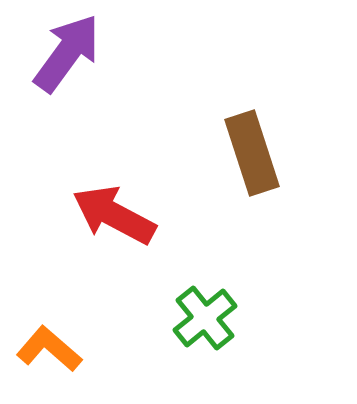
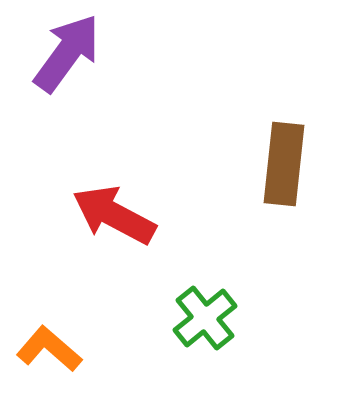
brown rectangle: moved 32 px right, 11 px down; rotated 24 degrees clockwise
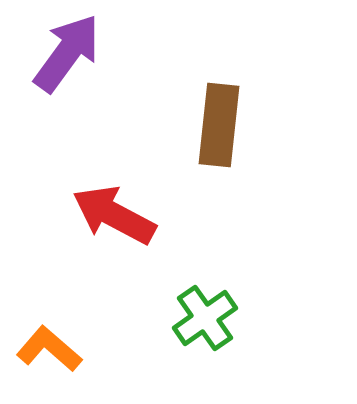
brown rectangle: moved 65 px left, 39 px up
green cross: rotated 4 degrees clockwise
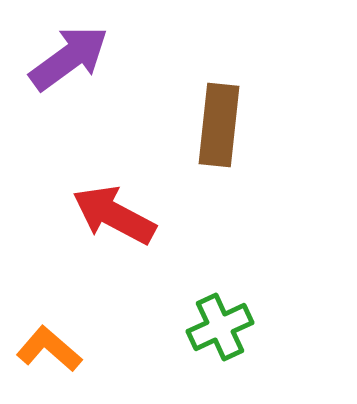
purple arrow: moved 2 px right, 5 px down; rotated 18 degrees clockwise
green cross: moved 15 px right, 9 px down; rotated 10 degrees clockwise
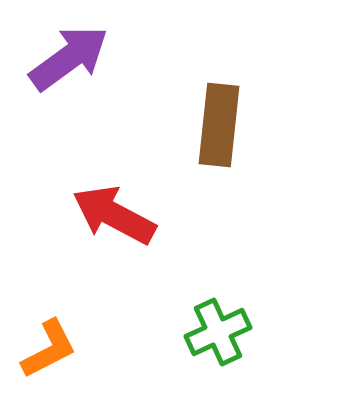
green cross: moved 2 px left, 5 px down
orange L-shape: rotated 112 degrees clockwise
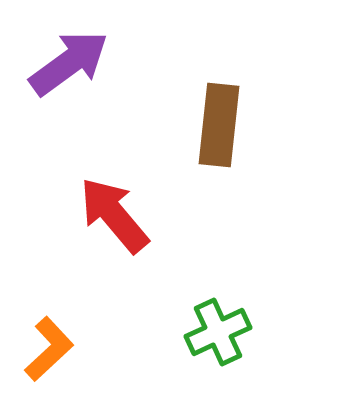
purple arrow: moved 5 px down
red arrow: rotated 22 degrees clockwise
orange L-shape: rotated 16 degrees counterclockwise
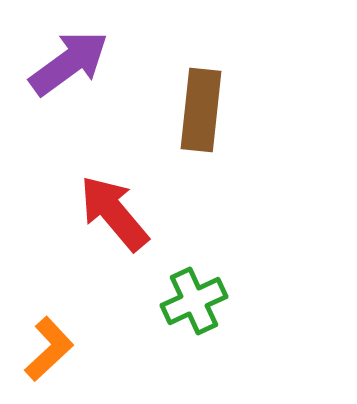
brown rectangle: moved 18 px left, 15 px up
red arrow: moved 2 px up
green cross: moved 24 px left, 31 px up
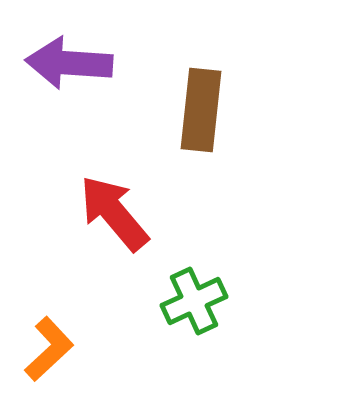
purple arrow: rotated 140 degrees counterclockwise
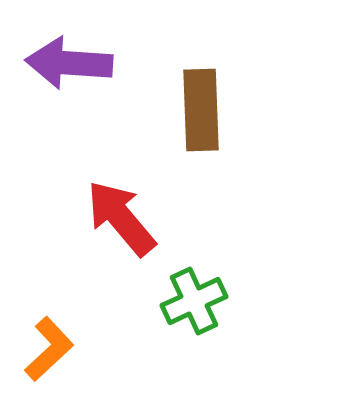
brown rectangle: rotated 8 degrees counterclockwise
red arrow: moved 7 px right, 5 px down
